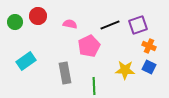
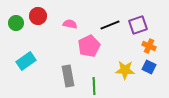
green circle: moved 1 px right, 1 px down
gray rectangle: moved 3 px right, 3 px down
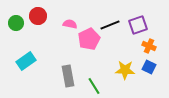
pink pentagon: moved 7 px up
green line: rotated 30 degrees counterclockwise
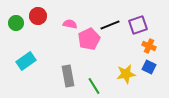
yellow star: moved 1 px right, 4 px down; rotated 12 degrees counterclockwise
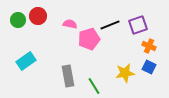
green circle: moved 2 px right, 3 px up
pink pentagon: rotated 10 degrees clockwise
yellow star: moved 1 px left, 1 px up
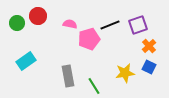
green circle: moved 1 px left, 3 px down
orange cross: rotated 24 degrees clockwise
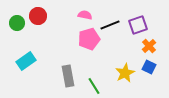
pink semicircle: moved 15 px right, 9 px up
yellow star: rotated 18 degrees counterclockwise
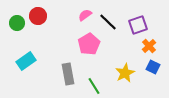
pink semicircle: rotated 48 degrees counterclockwise
black line: moved 2 px left, 3 px up; rotated 66 degrees clockwise
pink pentagon: moved 5 px down; rotated 15 degrees counterclockwise
blue square: moved 4 px right
gray rectangle: moved 2 px up
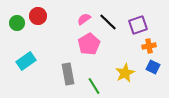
pink semicircle: moved 1 px left, 4 px down
orange cross: rotated 32 degrees clockwise
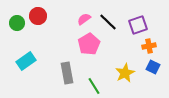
gray rectangle: moved 1 px left, 1 px up
